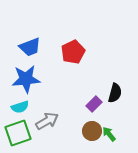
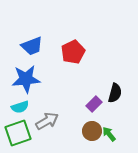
blue trapezoid: moved 2 px right, 1 px up
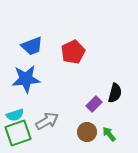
cyan semicircle: moved 5 px left, 8 px down
brown circle: moved 5 px left, 1 px down
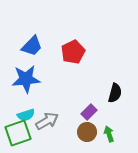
blue trapezoid: rotated 25 degrees counterclockwise
purple rectangle: moved 5 px left, 8 px down
cyan semicircle: moved 11 px right
green arrow: rotated 21 degrees clockwise
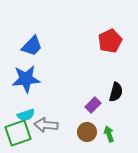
red pentagon: moved 37 px right, 11 px up
black semicircle: moved 1 px right, 1 px up
purple rectangle: moved 4 px right, 7 px up
gray arrow: moved 1 px left, 4 px down; rotated 145 degrees counterclockwise
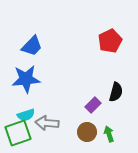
gray arrow: moved 1 px right, 2 px up
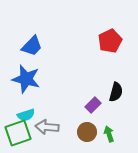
blue star: rotated 20 degrees clockwise
gray arrow: moved 4 px down
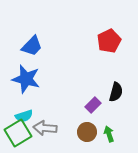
red pentagon: moved 1 px left
cyan semicircle: moved 2 px left, 1 px down
gray arrow: moved 2 px left, 1 px down
green square: rotated 12 degrees counterclockwise
